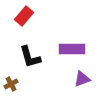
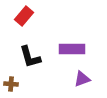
brown cross: rotated 32 degrees clockwise
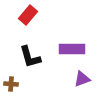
red rectangle: moved 4 px right, 1 px up
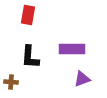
red rectangle: rotated 30 degrees counterclockwise
black L-shape: rotated 20 degrees clockwise
brown cross: moved 2 px up
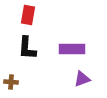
black L-shape: moved 3 px left, 9 px up
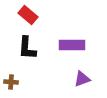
red rectangle: rotated 60 degrees counterclockwise
purple rectangle: moved 4 px up
